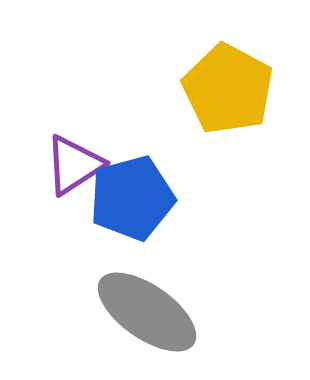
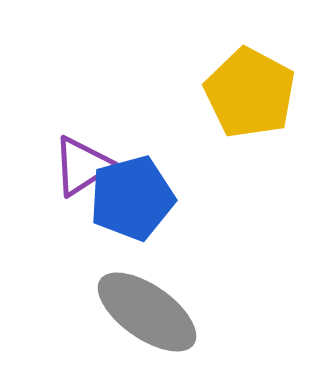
yellow pentagon: moved 22 px right, 4 px down
purple triangle: moved 8 px right, 1 px down
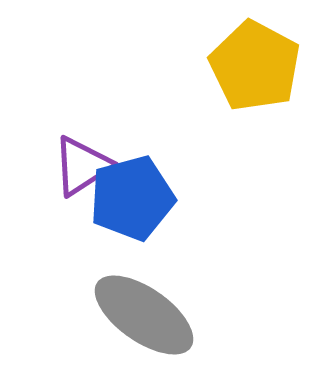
yellow pentagon: moved 5 px right, 27 px up
gray ellipse: moved 3 px left, 3 px down
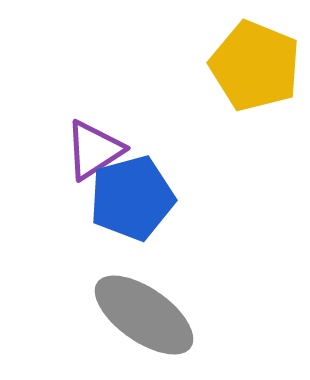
yellow pentagon: rotated 6 degrees counterclockwise
purple triangle: moved 12 px right, 16 px up
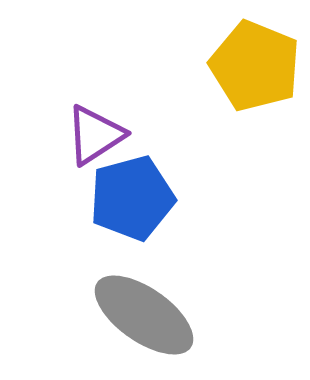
purple triangle: moved 1 px right, 15 px up
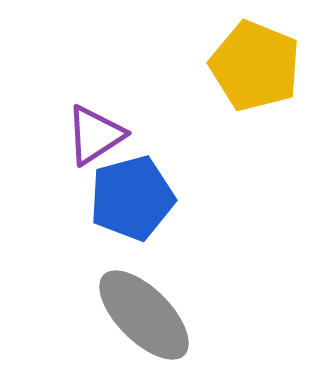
gray ellipse: rotated 10 degrees clockwise
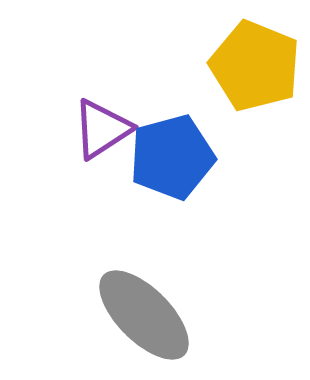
purple triangle: moved 7 px right, 6 px up
blue pentagon: moved 40 px right, 41 px up
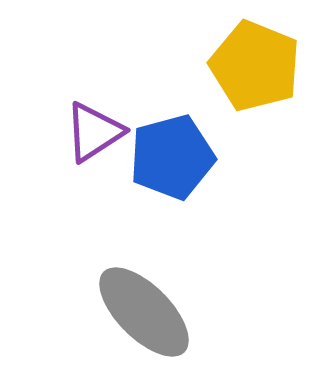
purple triangle: moved 8 px left, 3 px down
gray ellipse: moved 3 px up
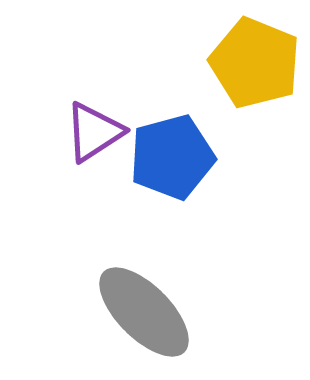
yellow pentagon: moved 3 px up
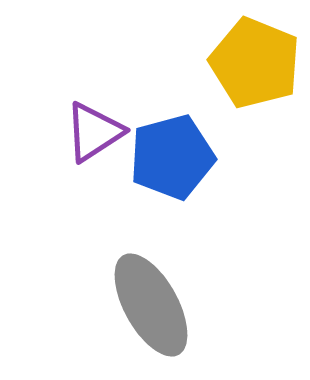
gray ellipse: moved 7 px right, 7 px up; rotated 16 degrees clockwise
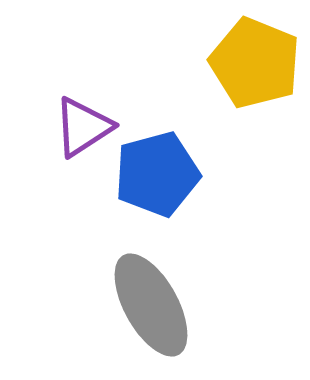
purple triangle: moved 11 px left, 5 px up
blue pentagon: moved 15 px left, 17 px down
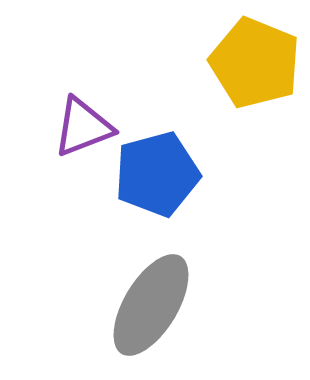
purple triangle: rotated 12 degrees clockwise
gray ellipse: rotated 60 degrees clockwise
